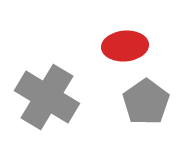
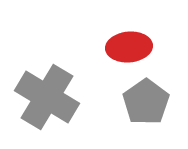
red ellipse: moved 4 px right, 1 px down
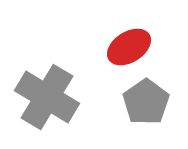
red ellipse: rotated 27 degrees counterclockwise
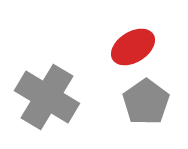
red ellipse: moved 4 px right
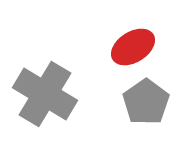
gray cross: moved 2 px left, 3 px up
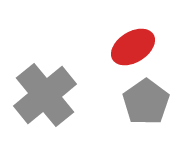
gray cross: moved 1 px down; rotated 20 degrees clockwise
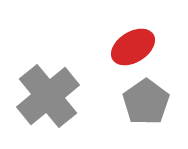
gray cross: moved 3 px right, 1 px down
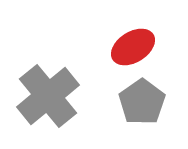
gray pentagon: moved 4 px left
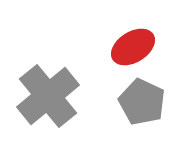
gray pentagon: rotated 12 degrees counterclockwise
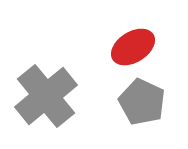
gray cross: moved 2 px left
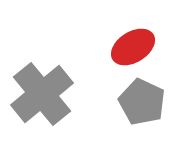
gray cross: moved 4 px left, 2 px up
